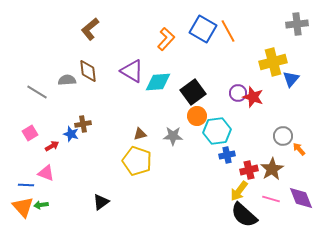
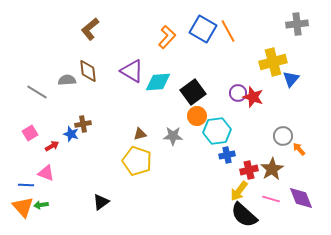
orange L-shape: moved 1 px right, 2 px up
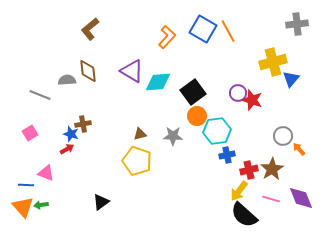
gray line: moved 3 px right, 3 px down; rotated 10 degrees counterclockwise
red star: moved 1 px left, 3 px down
red arrow: moved 15 px right, 3 px down
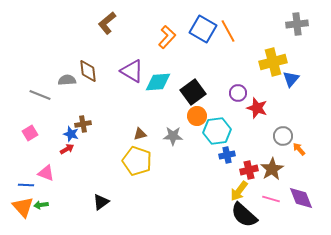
brown L-shape: moved 17 px right, 6 px up
red star: moved 5 px right, 8 px down
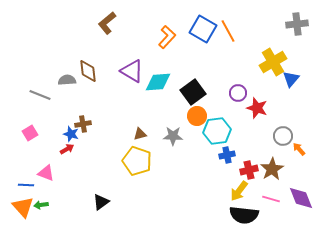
yellow cross: rotated 16 degrees counterclockwise
black semicircle: rotated 36 degrees counterclockwise
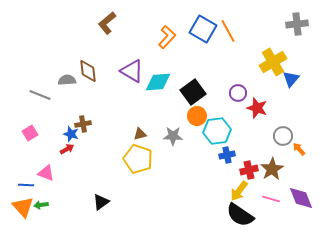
yellow pentagon: moved 1 px right, 2 px up
black semicircle: moved 4 px left; rotated 28 degrees clockwise
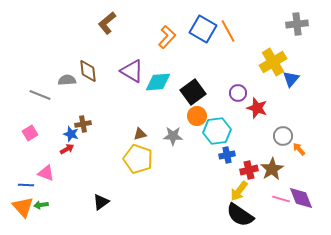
pink line: moved 10 px right
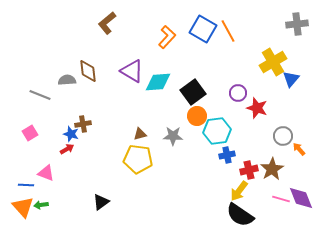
yellow pentagon: rotated 12 degrees counterclockwise
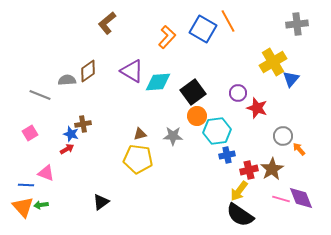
orange line: moved 10 px up
brown diamond: rotated 60 degrees clockwise
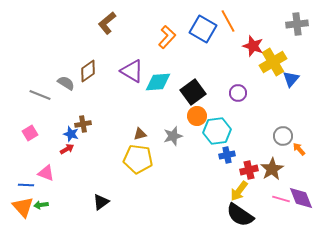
gray semicircle: moved 1 px left, 3 px down; rotated 36 degrees clockwise
red star: moved 4 px left, 62 px up
gray star: rotated 18 degrees counterclockwise
